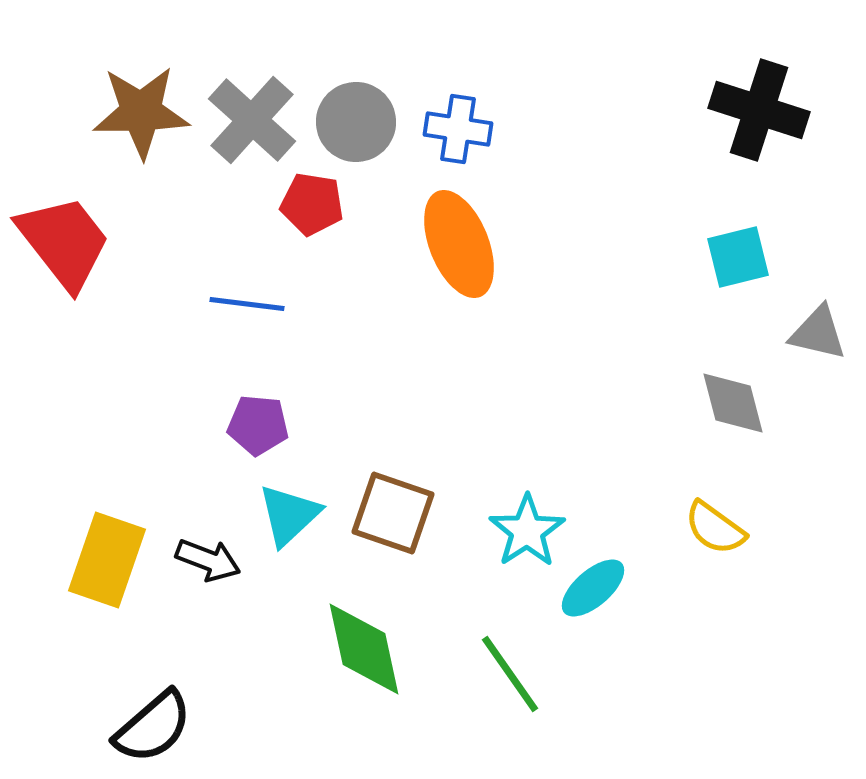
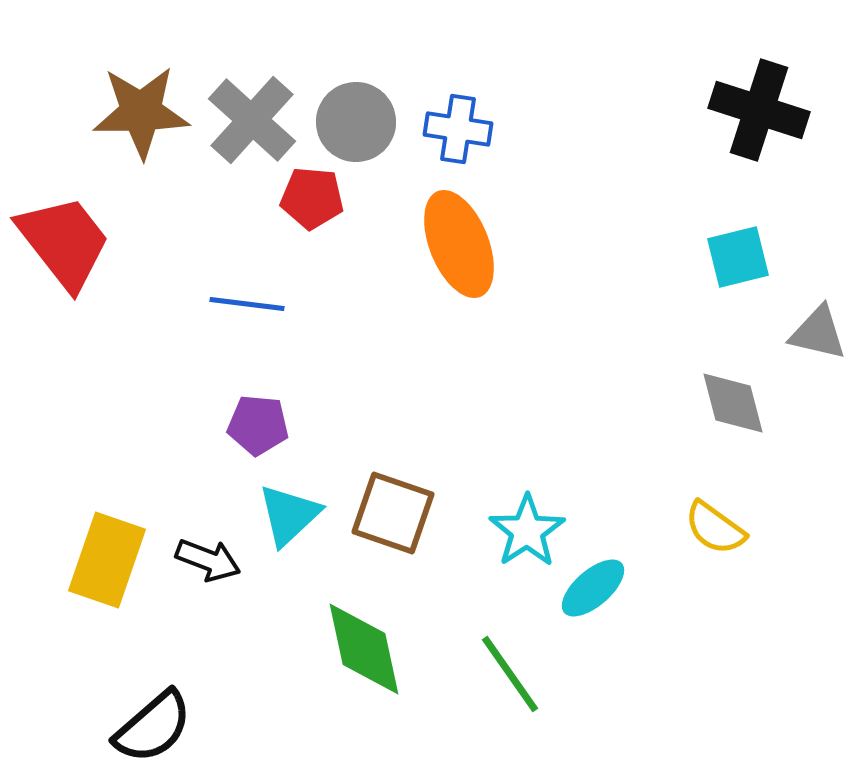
red pentagon: moved 6 px up; rotated 4 degrees counterclockwise
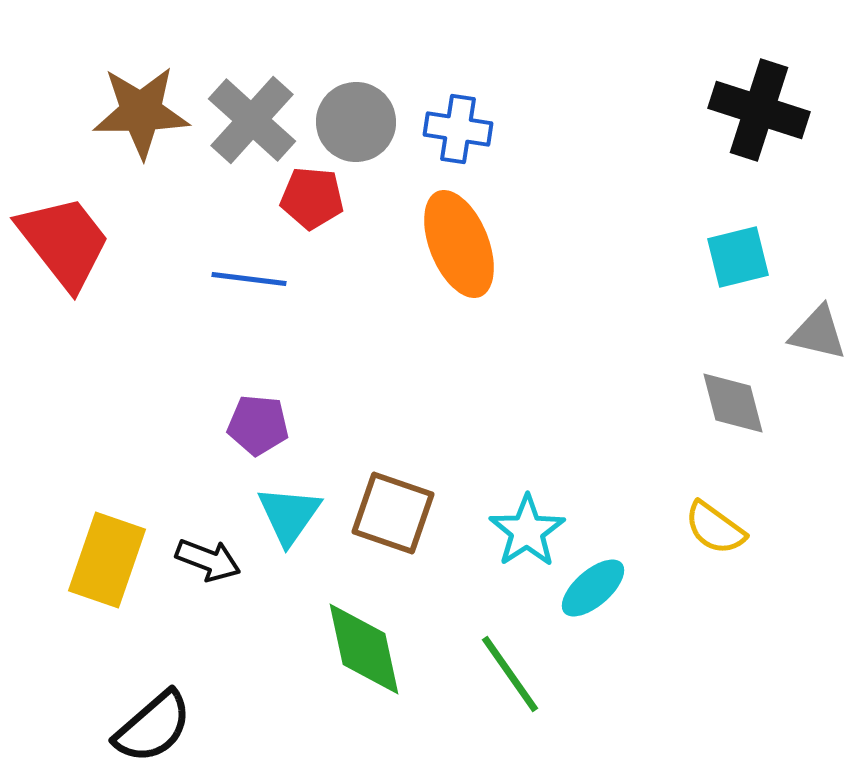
blue line: moved 2 px right, 25 px up
cyan triangle: rotated 12 degrees counterclockwise
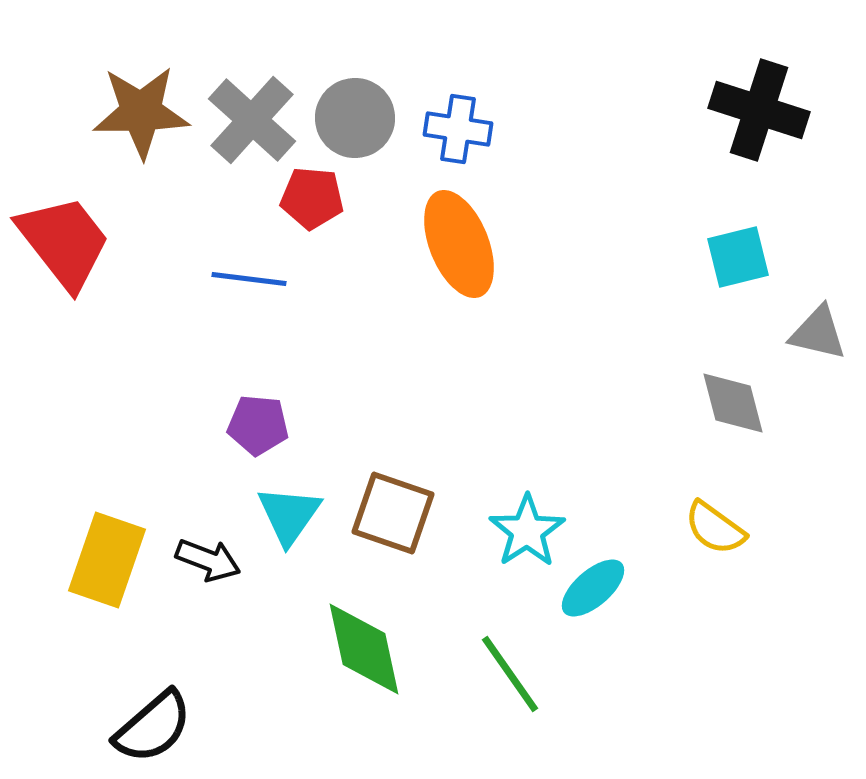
gray circle: moved 1 px left, 4 px up
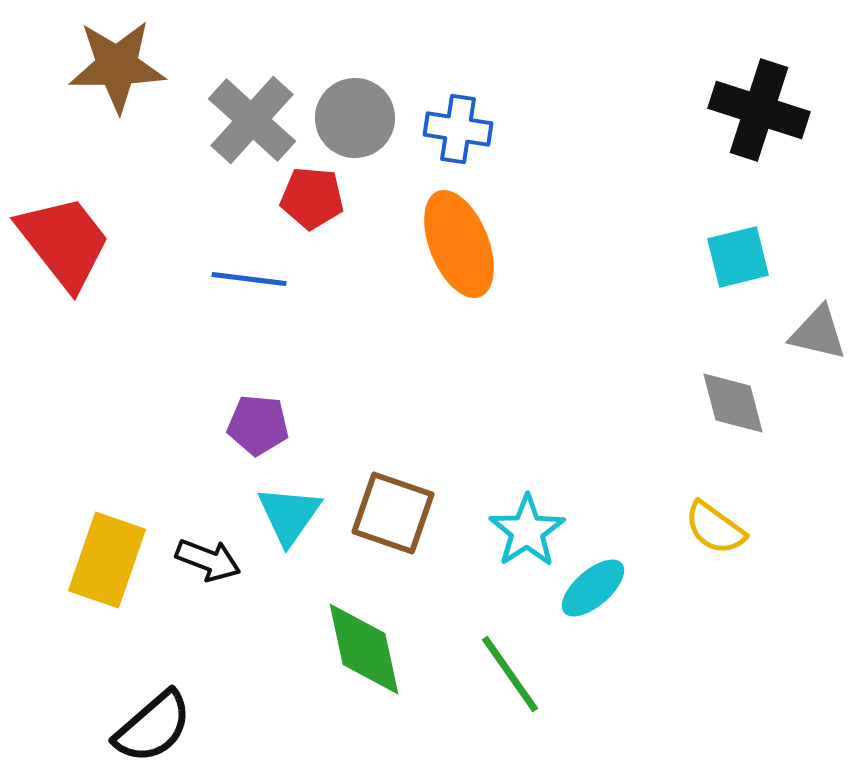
brown star: moved 24 px left, 46 px up
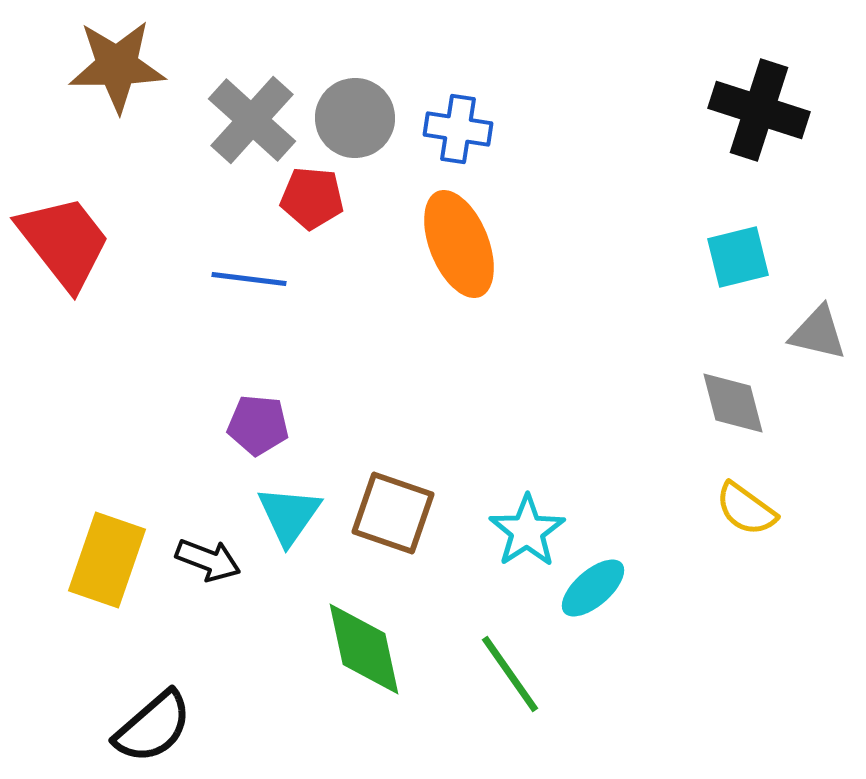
yellow semicircle: moved 31 px right, 19 px up
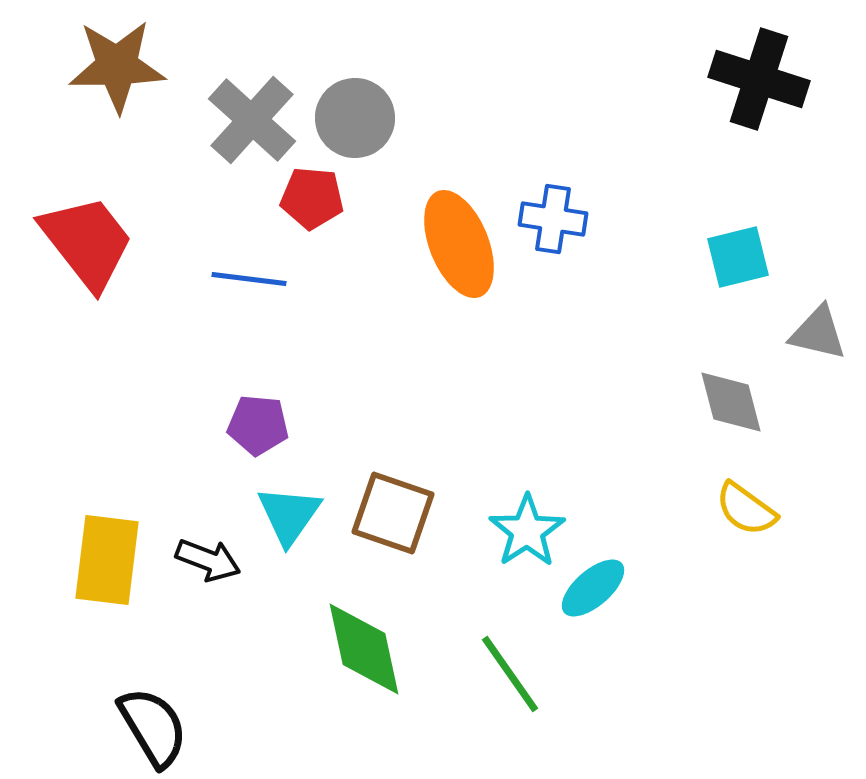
black cross: moved 31 px up
blue cross: moved 95 px right, 90 px down
red trapezoid: moved 23 px right
gray diamond: moved 2 px left, 1 px up
yellow rectangle: rotated 12 degrees counterclockwise
black semicircle: rotated 80 degrees counterclockwise
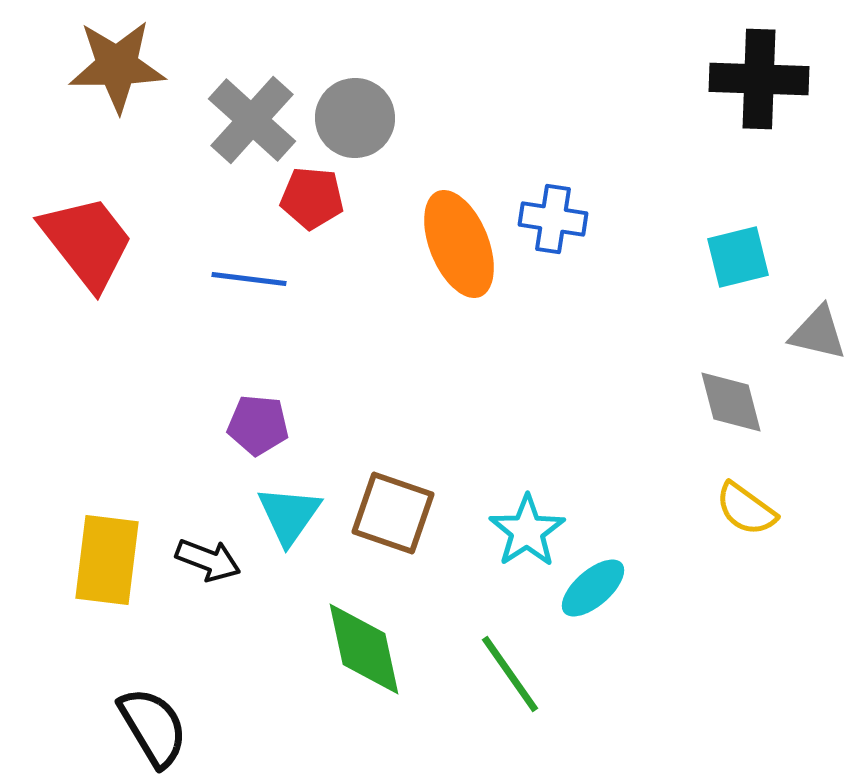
black cross: rotated 16 degrees counterclockwise
